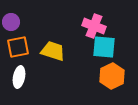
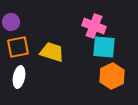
yellow trapezoid: moved 1 px left, 1 px down
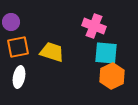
cyan square: moved 2 px right, 6 px down
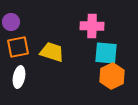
pink cross: moved 2 px left; rotated 20 degrees counterclockwise
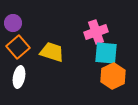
purple circle: moved 2 px right, 1 px down
pink cross: moved 4 px right, 6 px down; rotated 20 degrees counterclockwise
orange square: rotated 30 degrees counterclockwise
orange hexagon: moved 1 px right
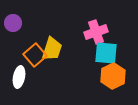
orange square: moved 17 px right, 8 px down
yellow trapezoid: moved 3 px up; rotated 90 degrees clockwise
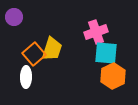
purple circle: moved 1 px right, 6 px up
orange square: moved 1 px left, 1 px up
white ellipse: moved 7 px right; rotated 10 degrees counterclockwise
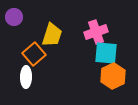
yellow trapezoid: moved 14 px up
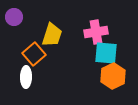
pink cross: rotated 10 degrees clockwise
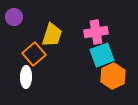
cyan square: moved 4 px left, 2 px down; rotated 25 degrees counterclockwise
